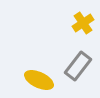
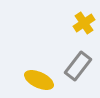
yellow cross: moved 1 px right
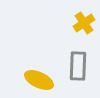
gray rectangle: rotated 36 degrees counterclockwise
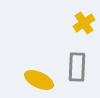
gray rectangle: moved 1 px left, 1 px down
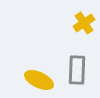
gray rectangle: moved 3 px down
